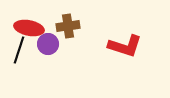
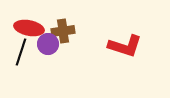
brown cross: moved 5 px left, 5 px down
black line: moved 2 px right, 2 px down
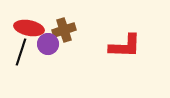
brown cross: moved 1 px right, 1 px up; rotated 10 degrees counterclockwise
red L-shape: rotated 16 degrees counterclockwise
